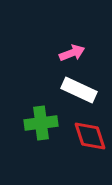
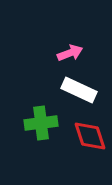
pink arrow: moved 2 px left
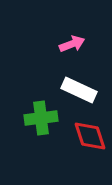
pink arrow: moved 2 px right, 9 px up
green cross: moved 5 px up
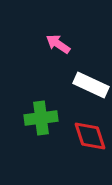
pink arrow: moved 14 px left; rotated 125 degrees counterclockwise
white rectangle: moved 12 px right, 5 px up
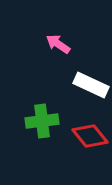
green cross: moved 1 px right, 3 px down
red diamond: rotated 21 degrees counterclockwise
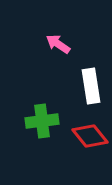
white rectangle: moved 1 px down; rotated 56 degrees clockwise
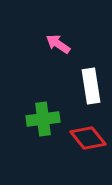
green cross: moved 1 px right, 2 px up
red diamond: moved 2 px left, 2 px down
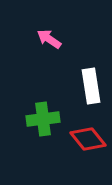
pink arrow: moved 9 px left, 5 px up
red diamond: moved 1 px down
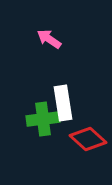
white rectangle: moved 28 px left, 17 px down
red diamond: rotated 9 degrees counterclockwise
